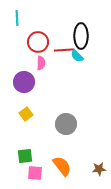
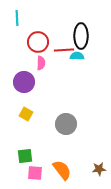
cyan semicircle: rotated 136 degrees clockwise
yellow square: rotated 24 degrees counterclockwise
orange semicircle: moved 4 px down
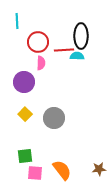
cyan line: moved 3 px down
yellow square: moved 1 px left; rotated 16 degrees clockwise
gray circle: moved 12 px left, 6 px up
